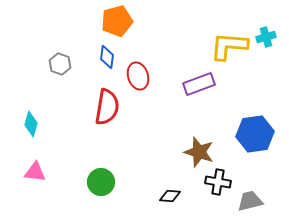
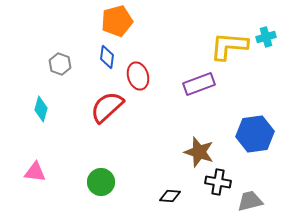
red semicircle: rotated 141 degrees counterclockwise
cyan diamond: moved 10 px right, 15 px up
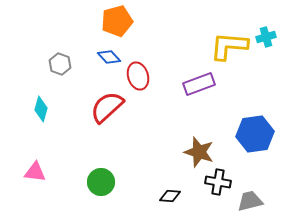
blue diamond: moved 2 px right; rotated 50 degrees counterclockwise
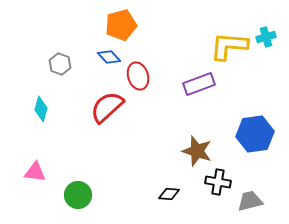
orange pentagon: moved 4 px right, 4 px down
brown star: moved 2 px left, 1 px up
green circle: moved 23 px left, 13 px down
black diamond: moved 1 px left, 2 px up
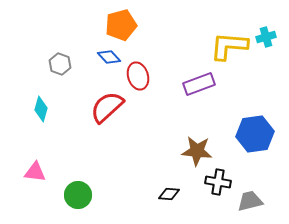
brown star: rotated 12 degrees counterclockwise
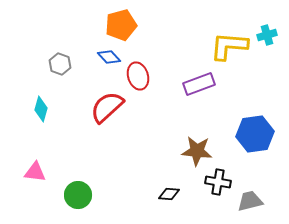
cyan cross: moved 1 px right, 2 px up
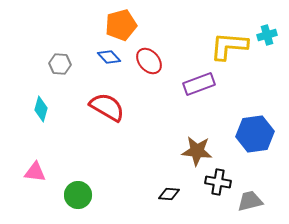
gray hexagon: rotated 15 degrees counterclockwise
red ellipse: moved 11 px right, 15 px up; rotated 24 degrees counterclockwise
red semicircle: rotated 72 degrees clockwise
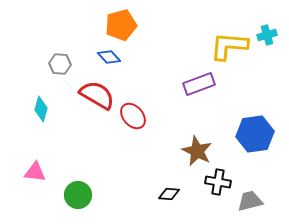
red ellipse: moved 16 px left, 55 px down
red semicircle: moved 10 px left, 12 px up
brown star: rotated 20 degrees clockwise
